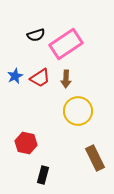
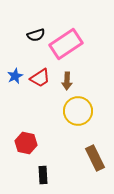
brown arrow: moved 1 px right, 2 px down
black rectangle: rotated 18 degrees counterclockwise
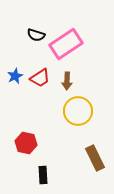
black semicircle: rotated 36 degrees clockwise
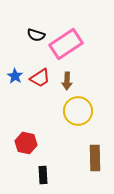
blue star: rotated 14 degrees counterclockwise
brown rectangle: rotated 25 degrees clockwise
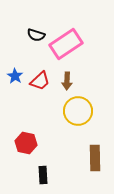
red trapezoid: moved 3 px down; rotated 10 degrees counterclockwise
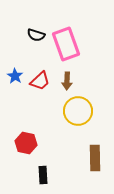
pink rectangle: rotated 76 degrees counterclockwise
